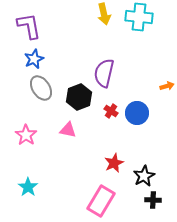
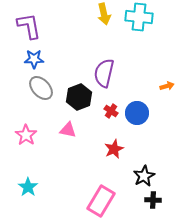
blue star: rotated 24 degrees clockwise
gray ellipse: rotated 10 degrees counterclockwise
red star: moved 14 px up
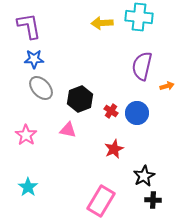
yellow arrow: moved 2 px left, 9 px down; rotated 100 degrees clockwise
purple semicircle: moved 38 px right, 7 px up
black hexagon: moved 1 px right, 2 px down
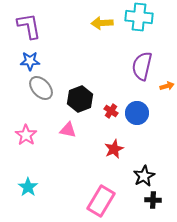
blue star: moved 4 px left, 2 px down
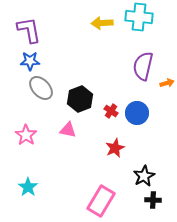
purple L-shape: moved 4 px down
purple semicircle: moved 1 px right
orange arrow: moved 3 px up
red star: moved 1 px right, 1 px up
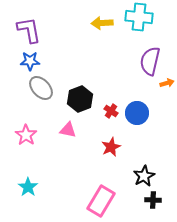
purple semicircle: moved 7 px right, 5 px up
red star: moved 4 px left, 1 px up
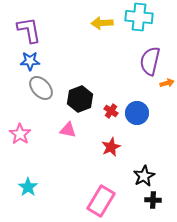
pink star: moved 6 px left, 1 px up
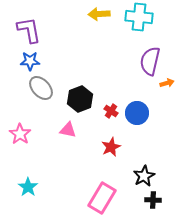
yellow arrow: moved 3 px left, 9 px up
pink rectangle: moved 1 px right, 3 px up
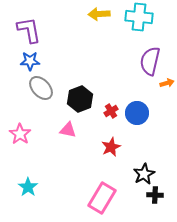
red cross: rotated 24 degrees clockwise
black star: moved 2 px up
black cross: moved 2 px right, 5 px up
